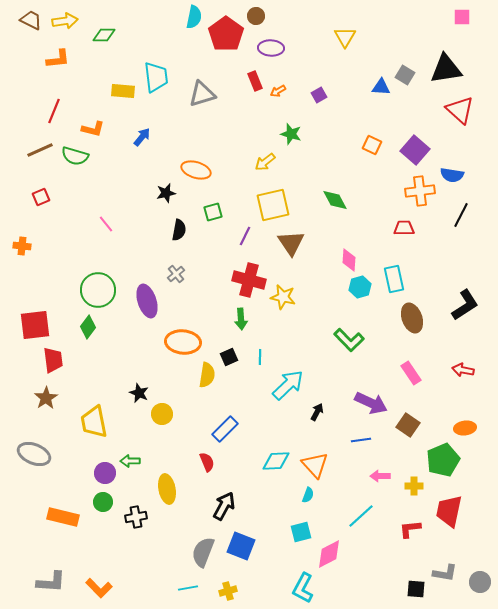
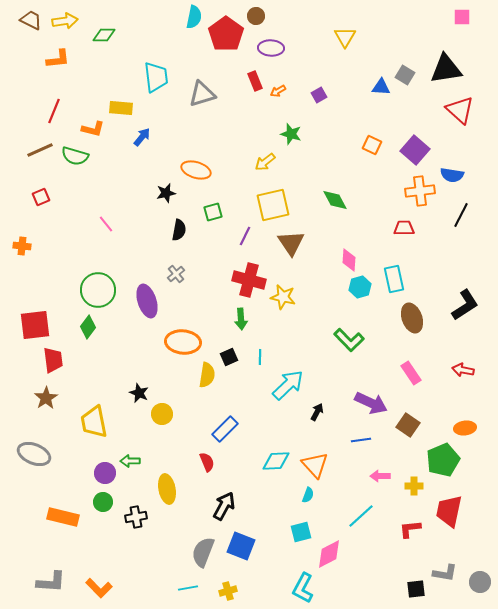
yellow rectangle at (123, 91): moved 2 px left, 17 px down
black square at (416, 589): rotated 12 degrees counterclockwise
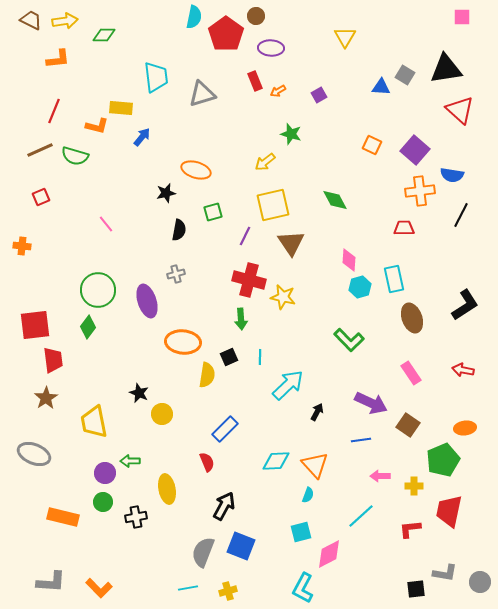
orange L-shape at (93, 129): moved 4 px right, 3 px up
gray cross at (176, 274): rotated 24 degrees clockwise
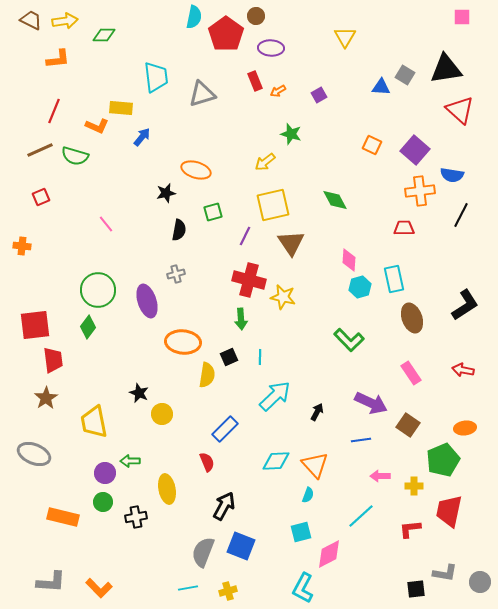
orange L-shape at (97, 126): rotated 10 degrees clockwise
cyan arrow at (288, 385): moved 13 px left, 11 px down
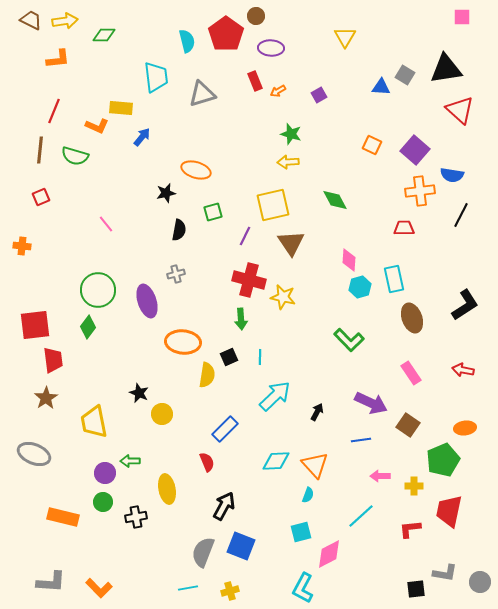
cyan semicircle at (194, 17): moved 7 px left, 24 px down; rotated 25 degrees counterclockwise
brown line at (40, 150): rotated 60 degrees counterclockwise
yellow arrow at (265, 162): moved 23 px right; rotated 35 degrees clockwise
yellow cross at (228, 591): moved 2 px right
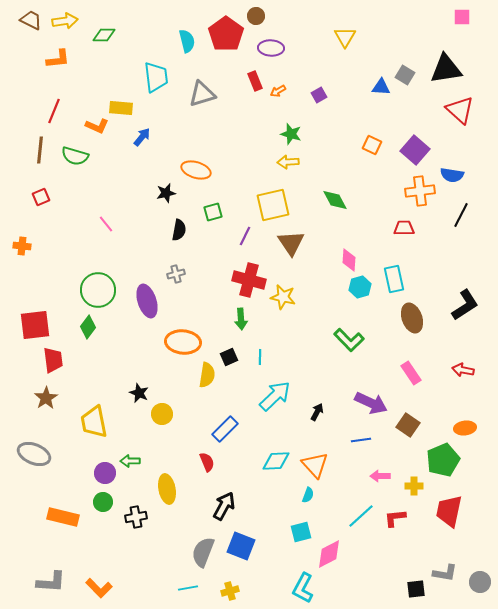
red L-shape at (410, 529): moved 15 px left, 11 px up
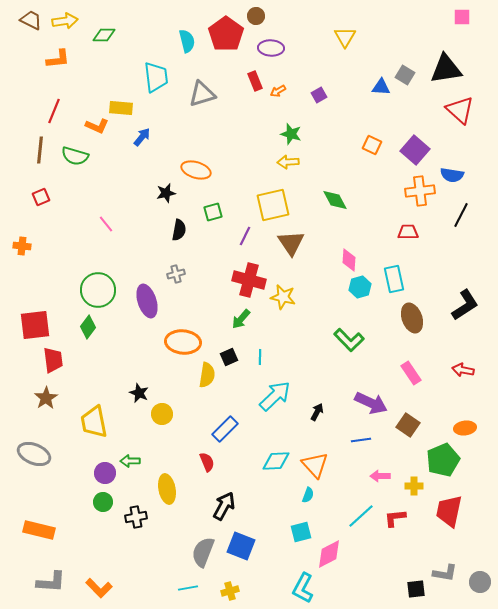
red trapezoid at (404, 228): moved 4 px right, 4 px down
green arrow at (241, 319): rotated 45 degrees clockwise
orange rectangle at (63, 517): moved 24 px left, 13 px down
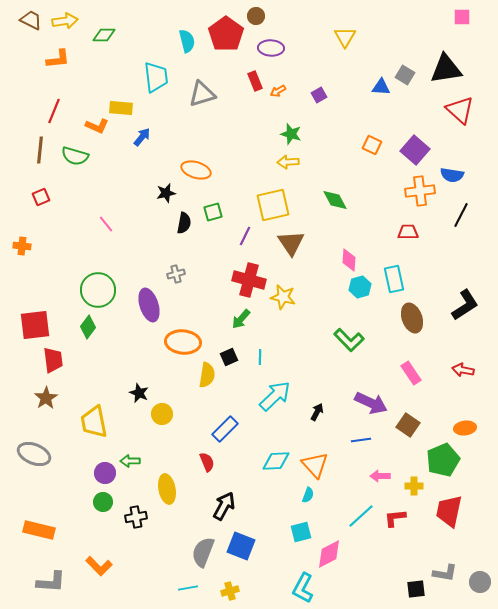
black semicircle at (179, 230): moved 5 px right, 7 px up
purple ellipse at (147, 301): moved 2 px right, 4 px down
orange L-shape at (99, 588): moved 22 px up
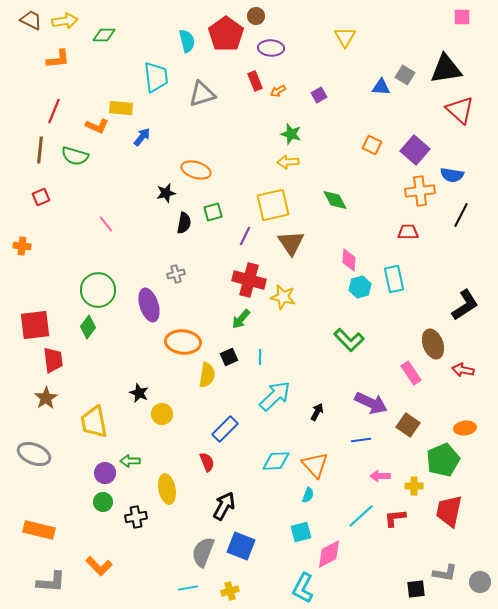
brown ellipse at (412, 318): moved 21 px right, 26 px down
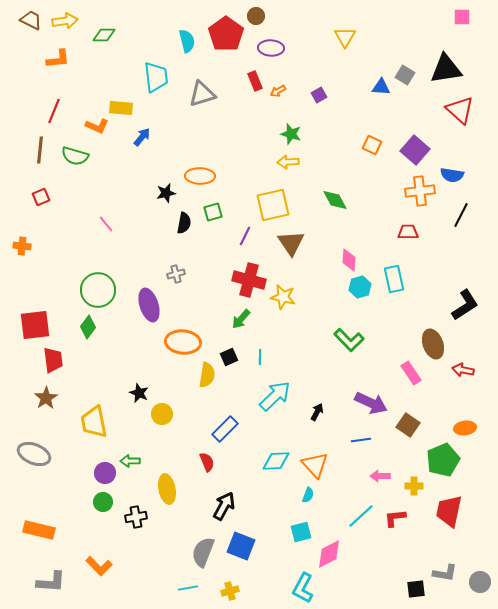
orange ellipse at (196, 170): moved 4 px right, 6 px down; rotated 16 degrees counterclockwise
